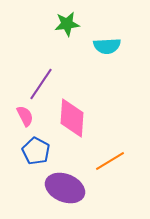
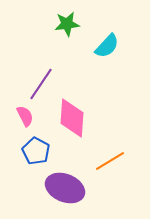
cyan semicircle: rotated 44 degrees counterclockwise
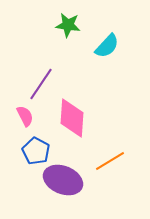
green star: moved 1 px right, 1 px down; rotated 15 degrees clockwise
purple ellipse: moved 2 px left, 8 px up
